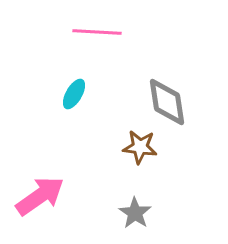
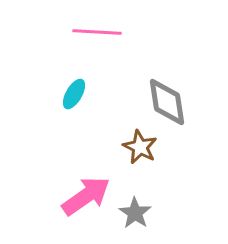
brown star: rotated 20 degrees clockwise
pink arrow: moved 46 px right
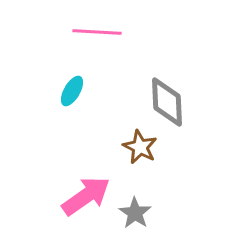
cyan ellipse: moved 2 px left, 3 px up
gray diamond: rotated 6 degrees clockwise
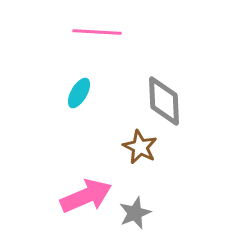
cyan ellipse: moved 7 px right, 2 px down
gray diamond: moved 3 px left, 1 px up
pink arrow: rotated 12 degrees clockwise
gray star: rotated 16 degrees clockwise
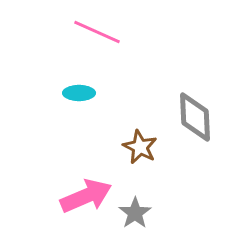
pink line: rotated 21 degrees clockwise
cyan ellipse: rotated 60 degrees clockwise
gray diamond: moved 31 px right, 16 px down
gray star: rotated 12 degrees counterclockwise
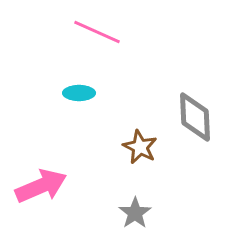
pink arrow: moved 45 px left, 10 px up
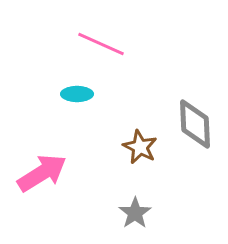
pink line: moved 4 px right, 12 px down
cyan ellipse: moved 2 px left, 1 px down
gray diamond: moved 7 px down
pink arrow: moved 1 px right, 13 px up; rotated 9 degrees counterclockwise
